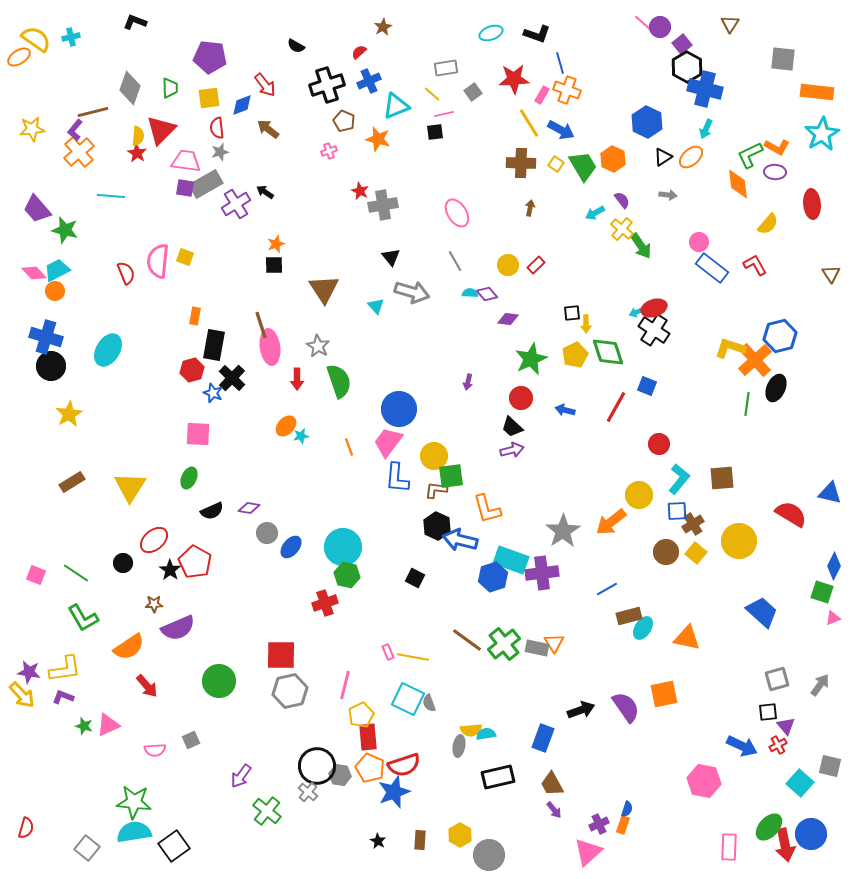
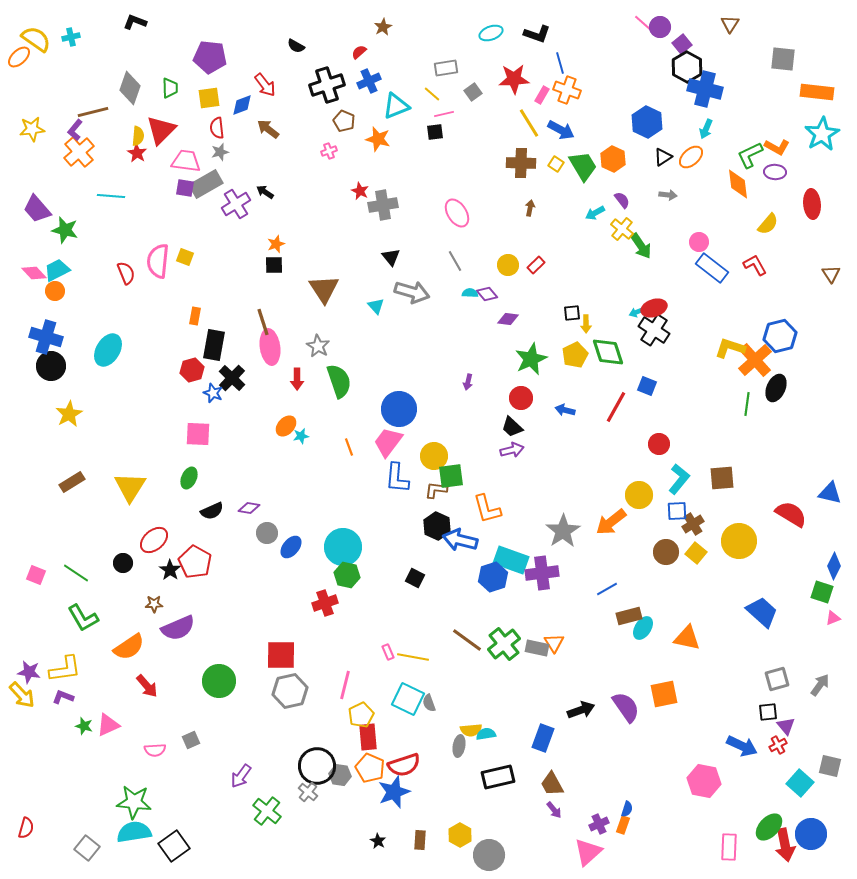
orange ellipse at (19, 57): rotated 10 degrees counterclockwise
brown line at (261, 325): moved 2 px right, 3 px up
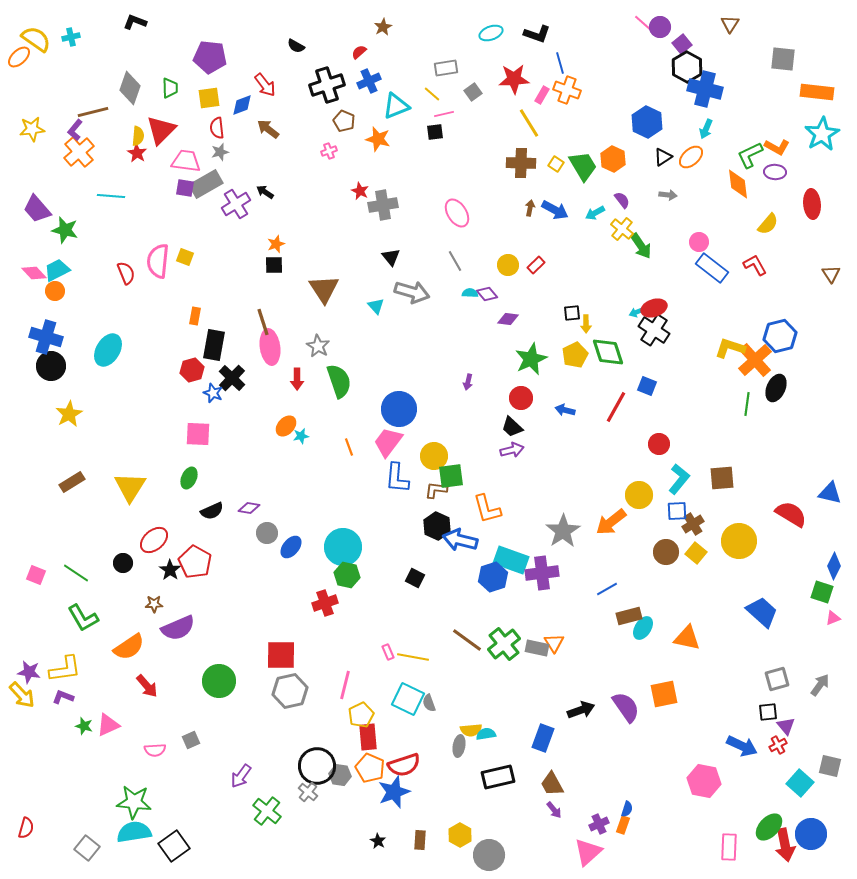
blue arrow at (561, 130): moved 6 px left, 80 px down
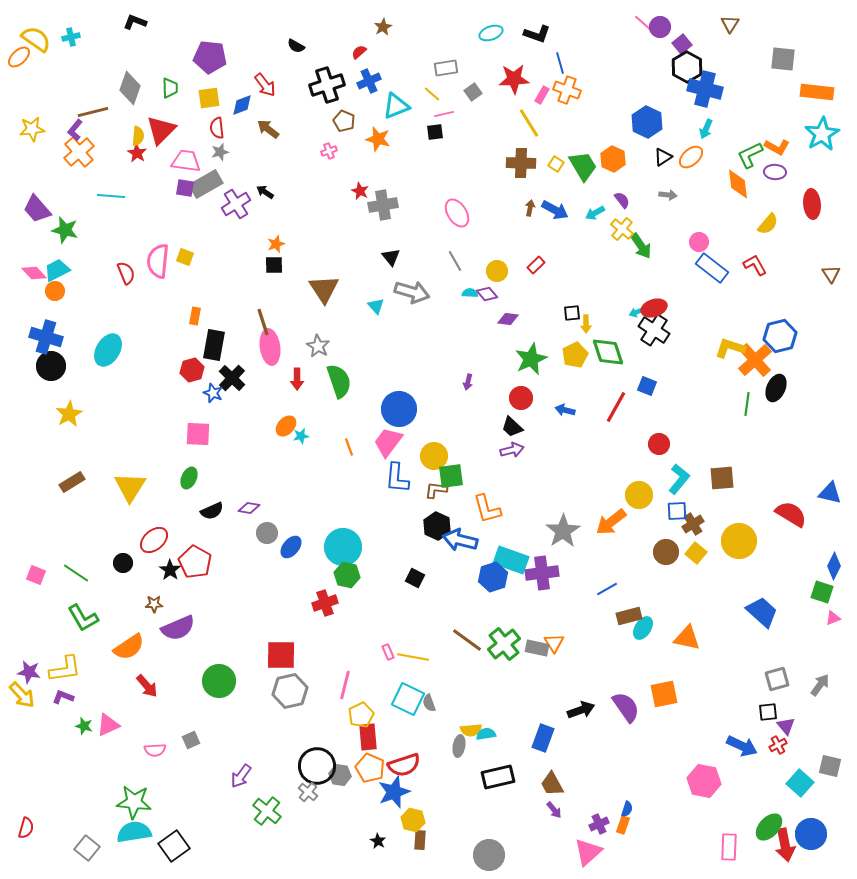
yellow circle at (508, 265): moved 11 px left, 6 px down
yellow hexagon at (460, 835): moved 47 px left, 15 px up; rotated 15 degrees counterclockwise
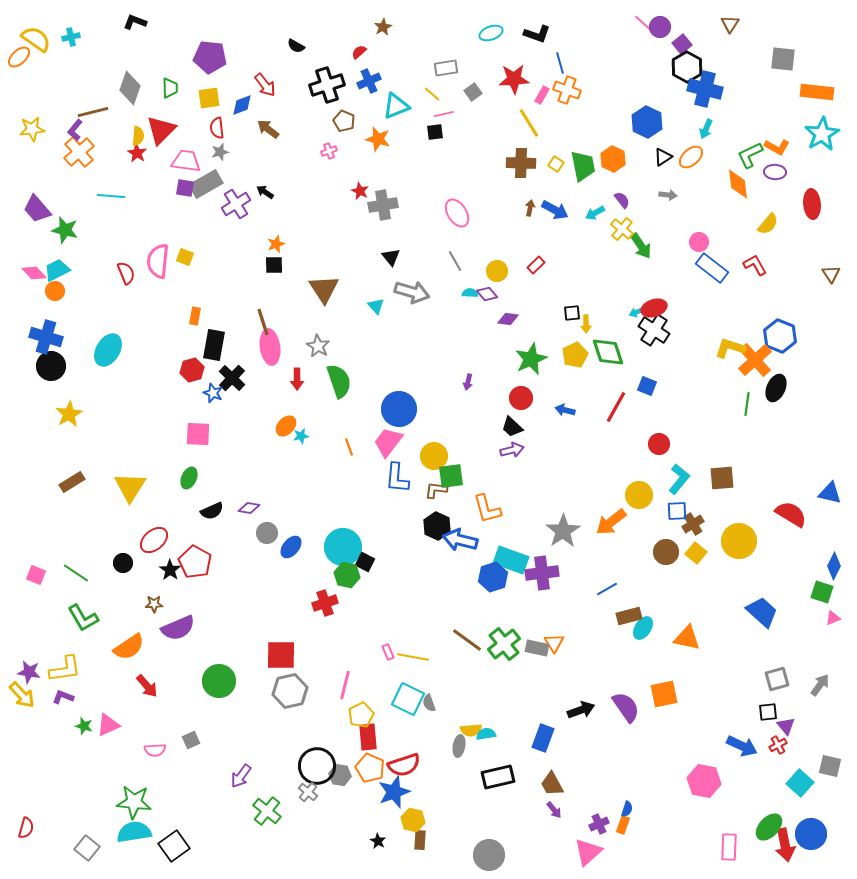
green trapezoid at (583, 166): rotated 20 degrees clockwise
blue hexagon at (780, 336): rotated 24 degrees counterclockwise
black square at (415, 578): moved 50 px left, 16 px up
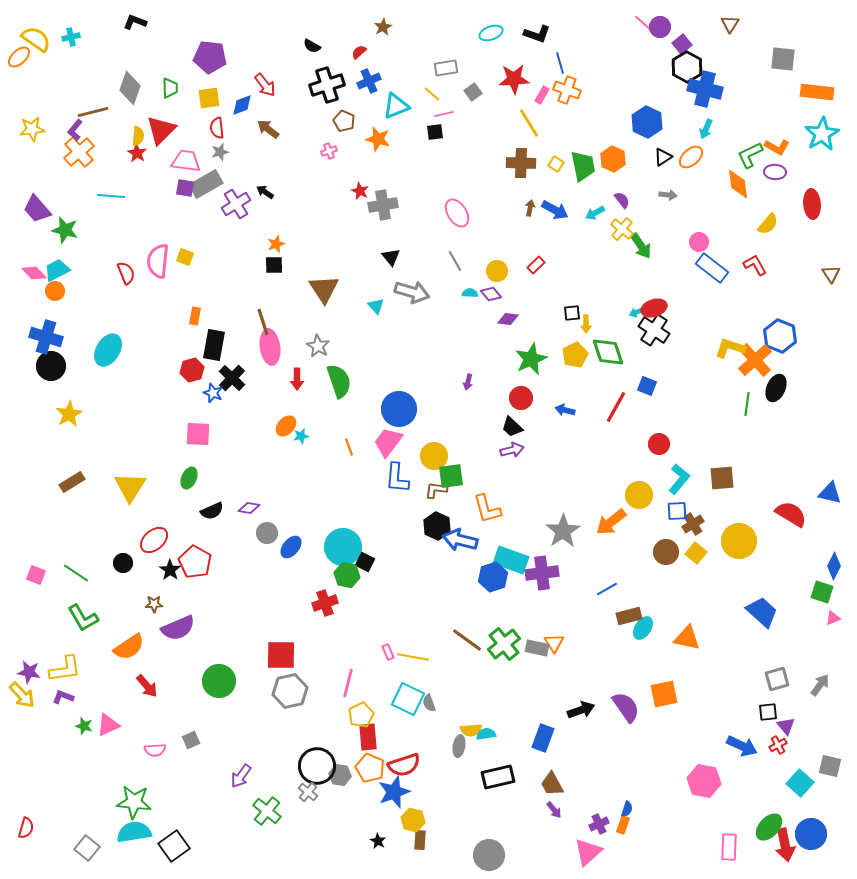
black semicircle at (296, 46): moved 16 px right
purple diamond at (487, 294): moved 4 px right
pink line at (345, 685): moved 3 px right, 2 px up
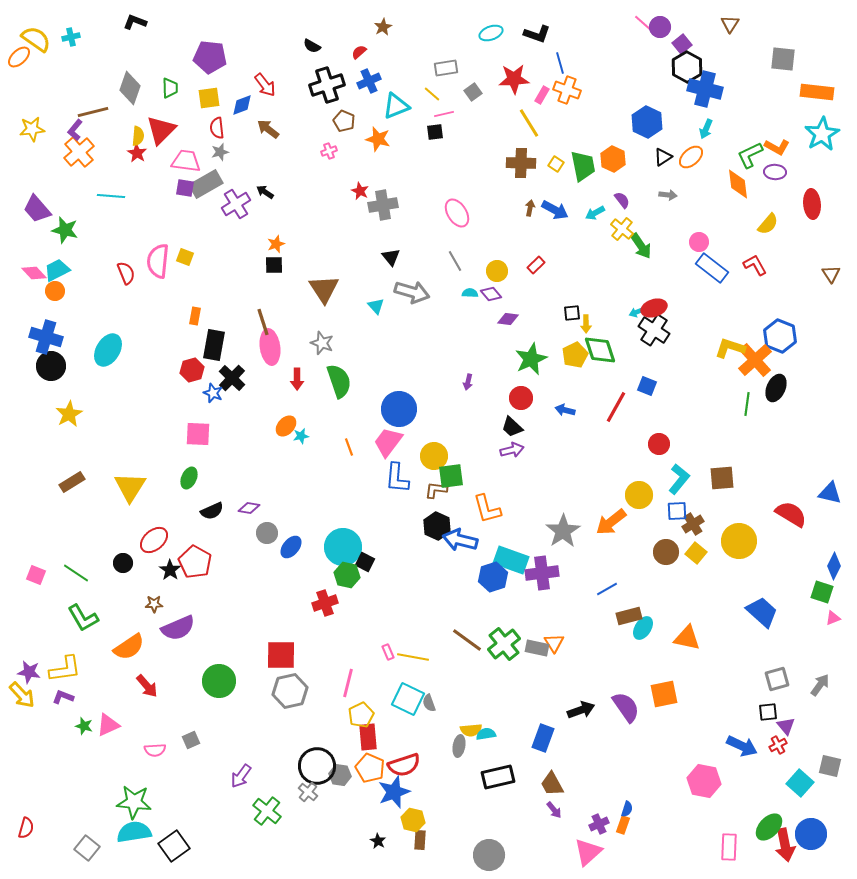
gray star at (318, 346): moved 4 px right, 3 px up; rotated 10 degrees counterclockwise
green diamond at (608, 352): moved 8 px left, 2 px up
